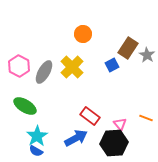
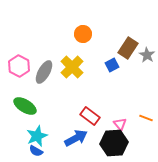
cyan star: rotated 10 degrees clockwise
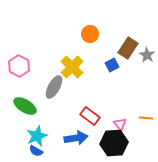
orange circle: moved 7 px right
gray ellipse: moved 10 px right, 15 px down
orange line: rotated 16 degrees counterclockwise
blue arrow: rotated 20 degrees clockwise
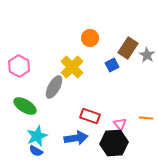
orange circle: moved 4 px down
red rectangle: rotated 18 degrees counterclockwise
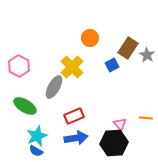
red rectangle: moved 16 px left; rotated 42 degrees counterclockwise
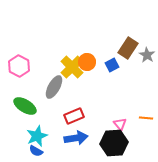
orange circle: moved 3 px left, 24 px down
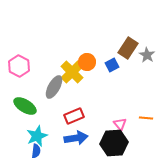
yellow cross: moved 5 px down
blue semicircle: rotated 112 degrees counterclockwise
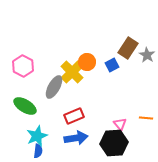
pink hexagon: moved 4 px right
blue semicircle: moved 2 px right
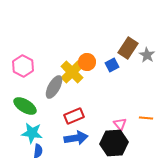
cyan star: moved 5 px left, 3 px up; rotated 30 degrees clockwise
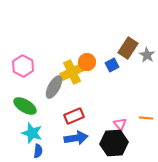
yellow cross: rotated 20 degrees clockwise
cyan star: rotated 10 degrees clockwise
